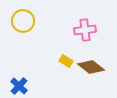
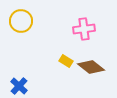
yellow circle: moved 2 px left
pink cross: moved 1 px left, 1 px up
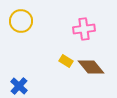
brown diamond: rotated 12 degrees clockwise
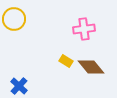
yellow circle: moved 7 px left, 2 px up
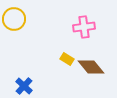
pink cross: moved 2 px up
yellow rectangle: moved 1 px right, 2 px up
blue cross: moved 5 px right
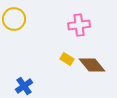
pink cross: moved 5 px left, 2 px up
brown diamond: moved 1 px right, 2 px up
blue cross: rotated 12 degrees clockwise
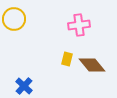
yellow rectangle: rotated 72 degrees clockwise
blue cross: rotated 12 degrees counterclockwise
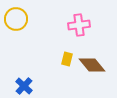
yellow circle: moved 2 px right
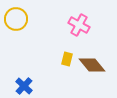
pink cross: rotated 35 degrees clockwise
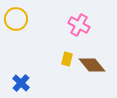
blue cross: moved 3 px left, 3 px up
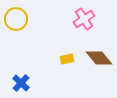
pink cross: moved 5 px right, 6 px up; rotated 30 degrees clockwise
yellow rectangle: rotated 64 degrees clockwise
brown diamond: moved 7 px right, 7 px up
